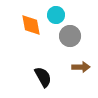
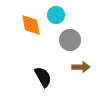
gray circle: moved 4 px down
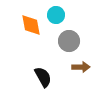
gray circle: moved 1 px left, 1 px down
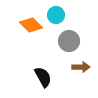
orange diamond: rotated 35 degrees counterclockwise
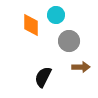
orange diamond: rotated 45 degrees clockwise
black semicircle: rotated 125 degrees counterclockwise
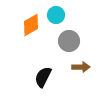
orange diamond: rotated 60 degrees clockwise
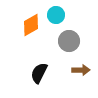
brown arrow: moved 3 px down
black semicircle: moved 4 px left, 4 px up
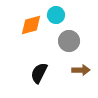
orange diamond: rotated 15 degrees clockwise
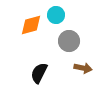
brown arrow: moved 2 px right, 2 px up; rotated 12 degrees clockwise
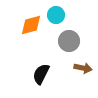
black semicircle: moved 2 px right, 1 px down
